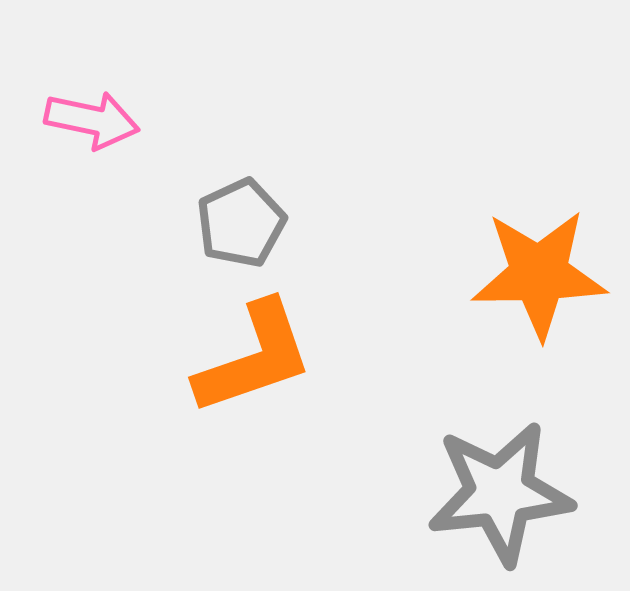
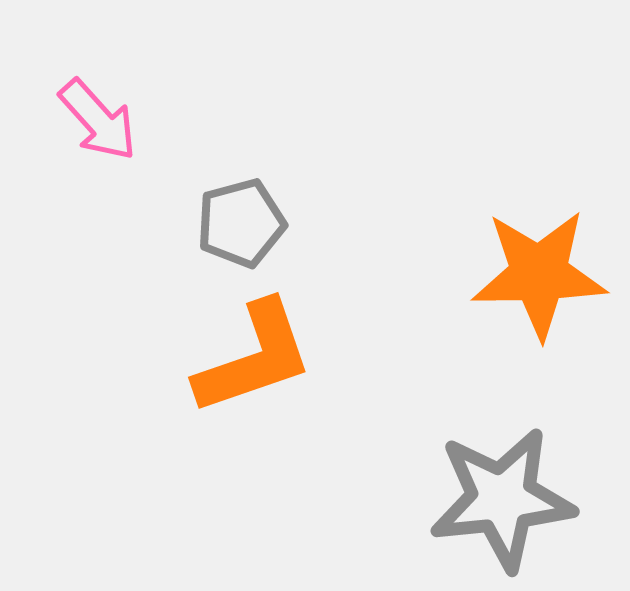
pink arrow: moved 6 px right; rotated 36 degrees clockwise
gray pentagon: rotated 10 degrees clockwise
gray star: moved 2 px right, 6 px down
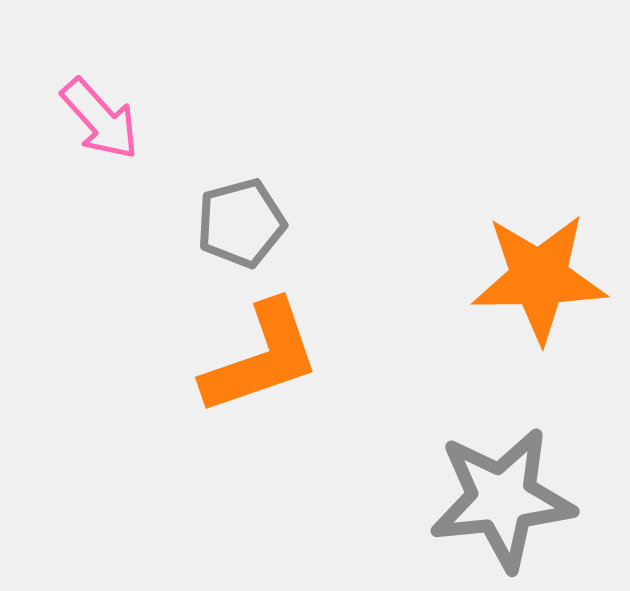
pink arrow: moved 2 px right, 1 px up
orange star: moved 4 px down
orange L-shape: moved 7 px right
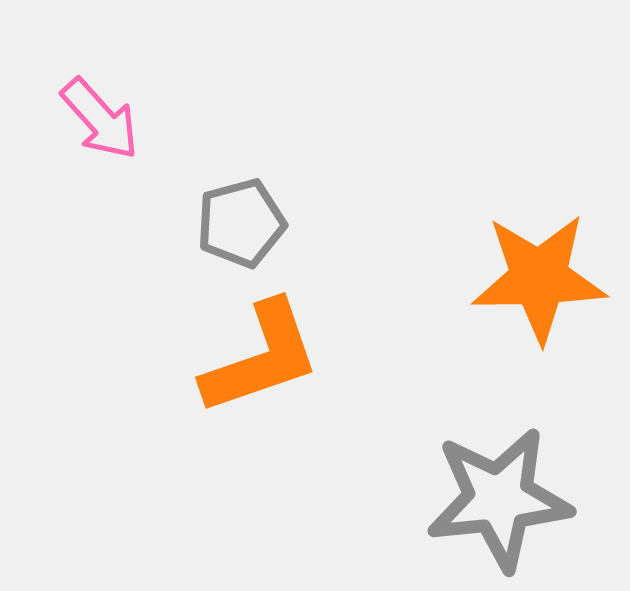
gray star: moved 3 px left
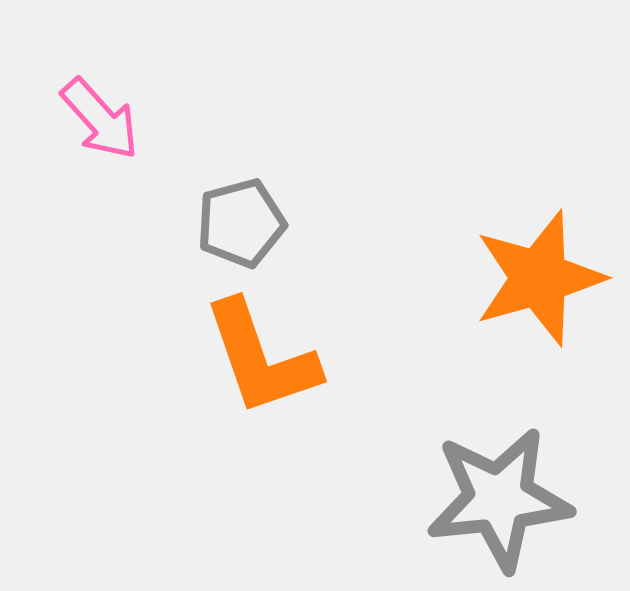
orange star: rotated 15 degrees counterclockwise
orange L-shape: rotated 90 degrees clockwise
